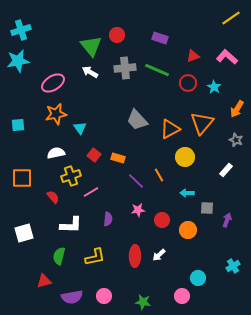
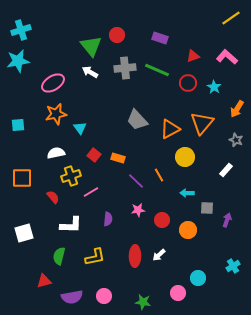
pink circle at (182, 296): moved 4 px left, 3 px up
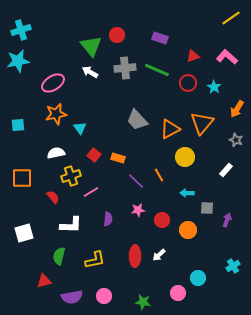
yellow L-shape at (95, 257): moved 3 px down
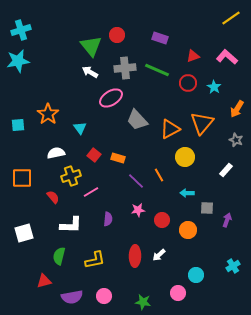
pink ellipse at (53, 83): moved 58 px right, 15 px down
orange star at (56, 114): moved 8 px left; rotated 25 degrees counterclockwise
cyan circle at (198, 278): moved 2 px left, 3 px up
